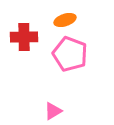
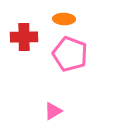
orange ellipse: moved 1 px left, 1 px up; rotated 20 degrees clockwise
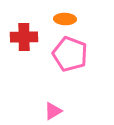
orange ellipse: moved 1 px right
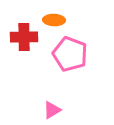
orange ellipse: moved 11 px left, 1 px down
pink triangle: moved 1 px left, 1 px up
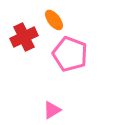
orange ellipse: rotated 50 degrees clockwise
red cross: rotated 24 degrees counterclockwise
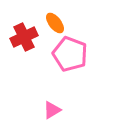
orange ellipse: moved 1 px right, 3 px down
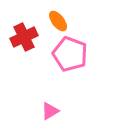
orange ellipse: moved 3 px right, 2 px up
pink triangle: moved 2 px left, 1 px down
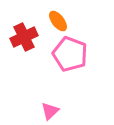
pink triangle: rotated 12 degrees counterclockwise
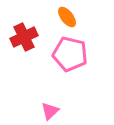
orange ellipse: moved 9 px right, 4 px up
pink pentagon: rotated 8 degrees counterclockwise
